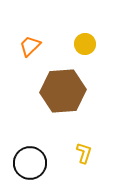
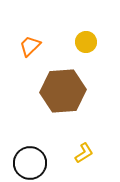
yellow circle: moved 1 px right, 2 px up
yellow L-shape: rotated 40 degrees clockwise
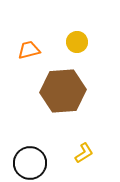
yellow circle: moved 9 px left
orange trapezoid: moved 1 px left, 4 px down; rotated 30 degrees clockwise
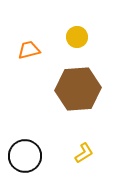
yellow circle: moved 5 px up
brown hexagon: moved 15 px right, 2 px up
black circle: moved 5 px left, 7 px up
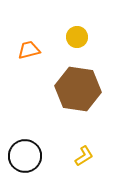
brown hexagon: rotated 12 degrees clockwise
yellow L-shape: moved 3 px down
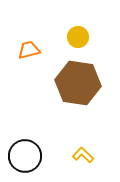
yellow circle: moved 1 px right
brown hexagon: moved 6 px up
yellow L-shape: moved 1 px left, 1 px up; rotated 105 degrees counterclockwise
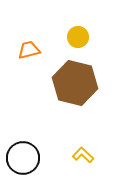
brown hexagon: moved 3 px left; rotated 6 degrees clockwise
black circle: moved 2 px left, 2 px down
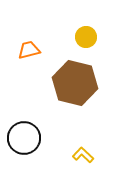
yellow circle: moved 8 px right
black circle: moved 1 px right, 20 px up
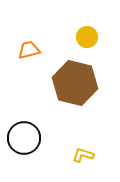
yellow circle: moved 1 px right
yellow L-shape: rotated 25 degrees counterclockwise
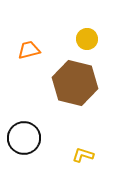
yellow circle: moved 2 px down
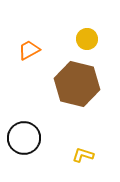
orange trapezoid: rotated 15 degrees counterclockwise
brown hexagon: moved 2 px right, 1 px down
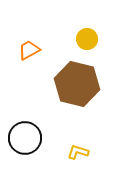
black circle: moved 1 px right
yellow L-shape: moved 5 px left, 3 px up
